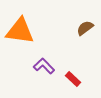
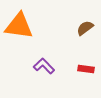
orange triangle: moved 1 px left, 5 px up
red rectangle: moved 13 px right, 10 px up; rotated 35 degrees counterclockwise
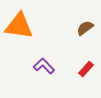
red rectangle: rotated 56 degrees counterclockwise
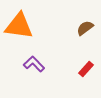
purple L-shape: moved 10 px left, 2 px up
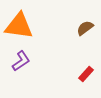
purple L-shape: moved 13 px left, 3 px up; rotated 100 degrees clockwise
red rectangle: moved 5 px down
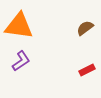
red rectangle: moved 1 px right, 4 px up; rotated 21 degrees clockwise
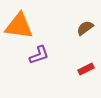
purple L-shape: moved 18 px right, 6 px up; rotated 15 degrees clockwise
red rectangle: moved 1 px left, 1 px up
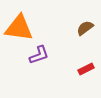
orange triangle: moved 2 px down
